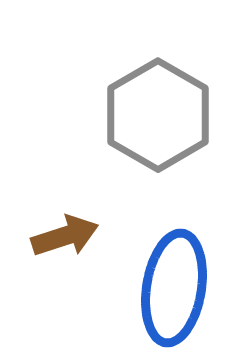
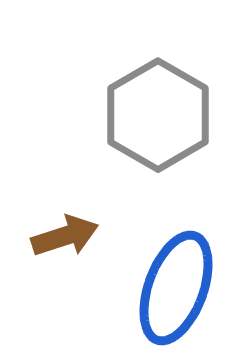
blue ellipse: moved 2 px right; rotated 11 degrees clockwise
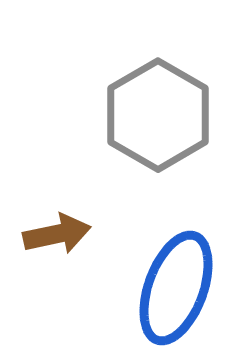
brown arrow: moved 8 px left, 2 px up; rotated 6 degrees clockwise
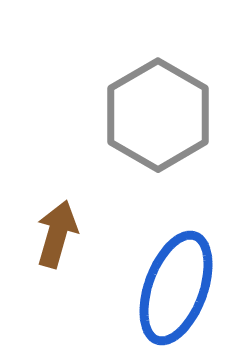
brown arrow: rotated 62 degrees counterclockwise
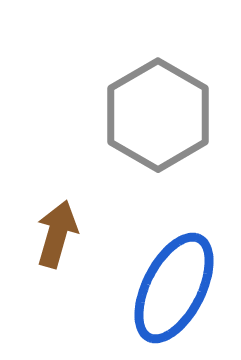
blue ellipse: moved 2 px left; rotated 7 degrees clockwise
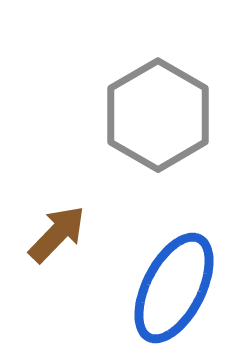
brown arrow: rotated 28 degrees clockwise
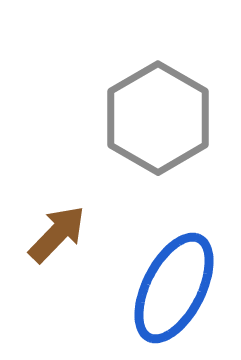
gray hexagon: moved 3 px down
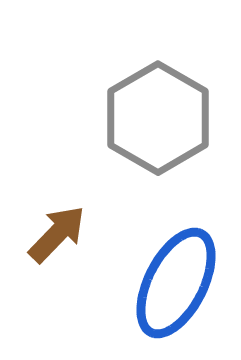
blue ellipse: moved 2 px right, 5 px up
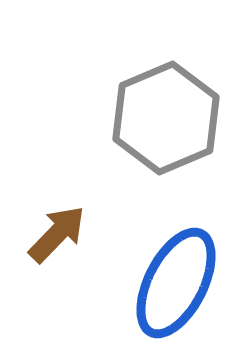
gray hexagon: moved 8 px right; rotated 7 degrees clockwise
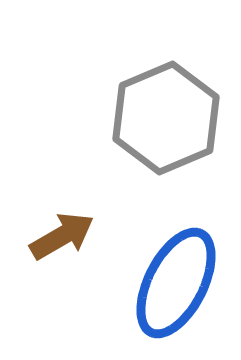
brown arrow: moved 5 px right, 2 px down; rotated 16 degrees clockwise
